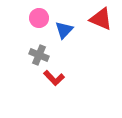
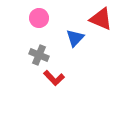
blue triangle: moved 11 px right, 8 px down
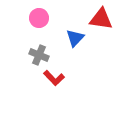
red triangle: rotated 15 degrees counterclockwise
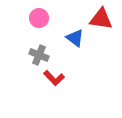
blue triangle: rotated 36 degrees counterclockwise
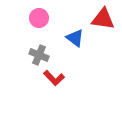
red triangle: moved 2 px right
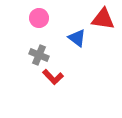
blue triangle: moved 2 px right
red L-shape: moved 1 px left, 1 px up
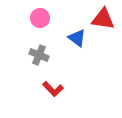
pink circle: moved 1 px right
red L-shape: moved 12 px down
